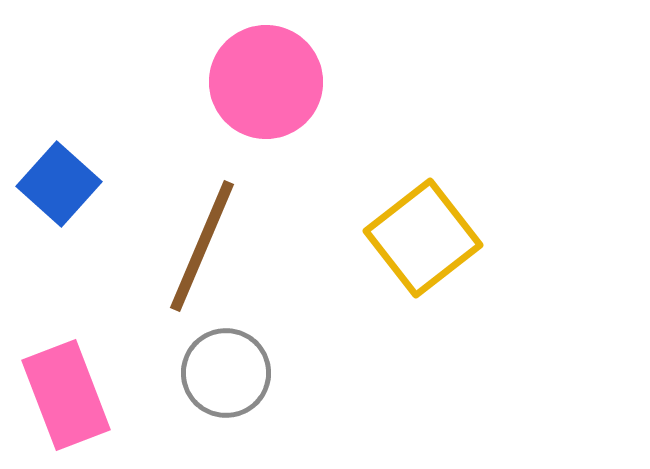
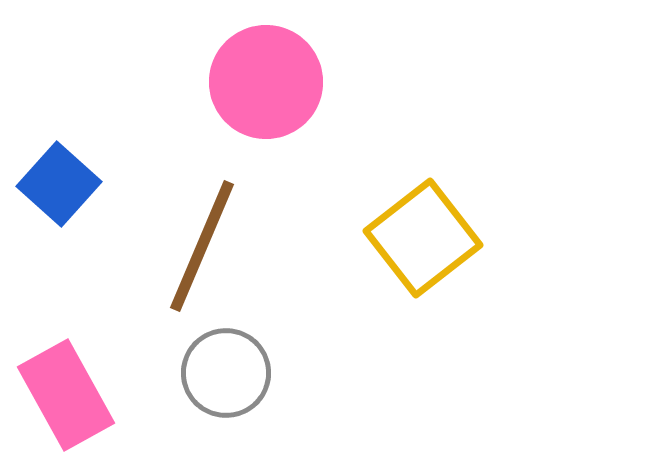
pink rectangle: rotated 8 degrees counterclockwise
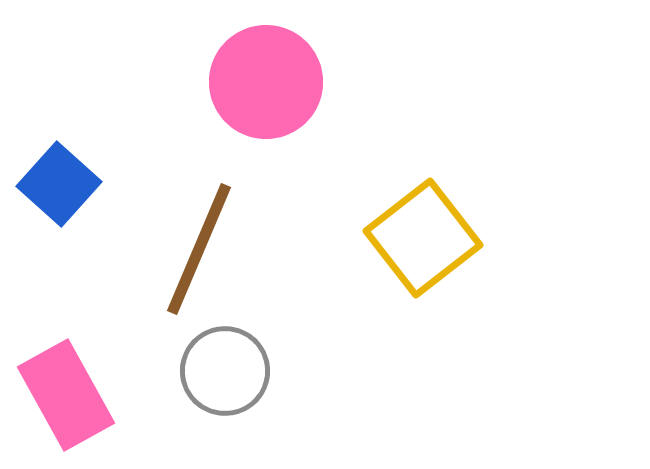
brown line: moved 3 px left, 3 px down
gray circle: moved 1 px left, 2 px up
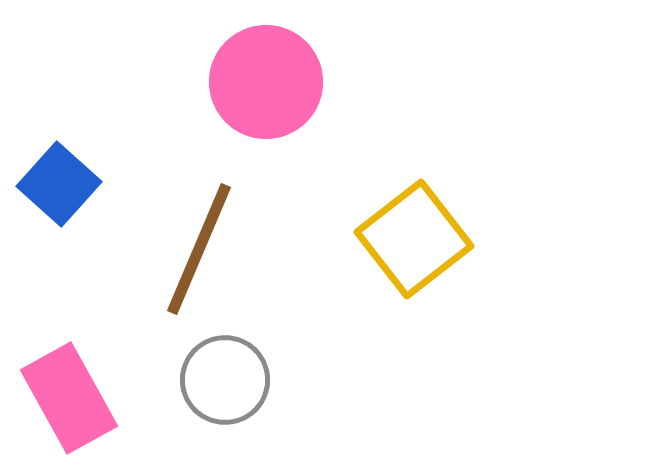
yellow square: moved 9 px left, 1 px down
gray circle: moved 9 px down
pink rectangle: moved 3 px right, 3 px down
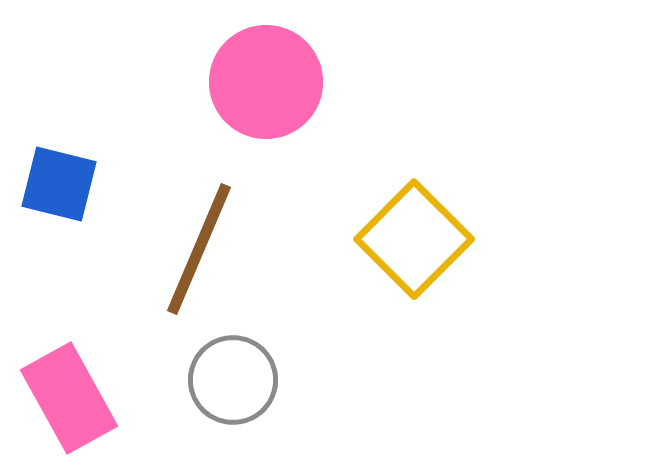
blue square: rotated 28 degrees counterclockwise
yellow square: rotated 7 degrees counterclockwise
gray circle: moved 8 px right
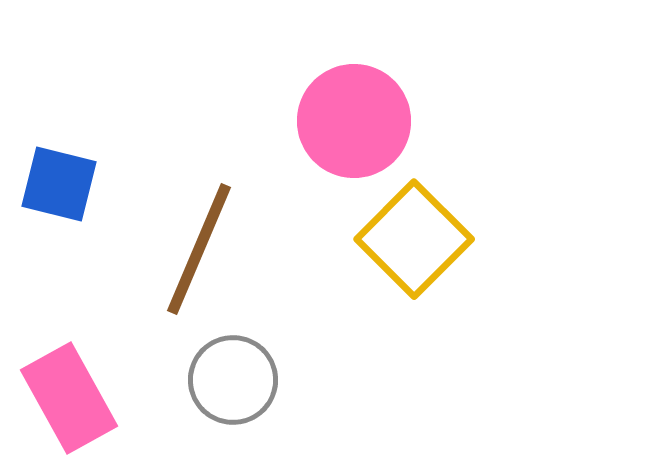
pink circle: moved 88 px right, 39 px down
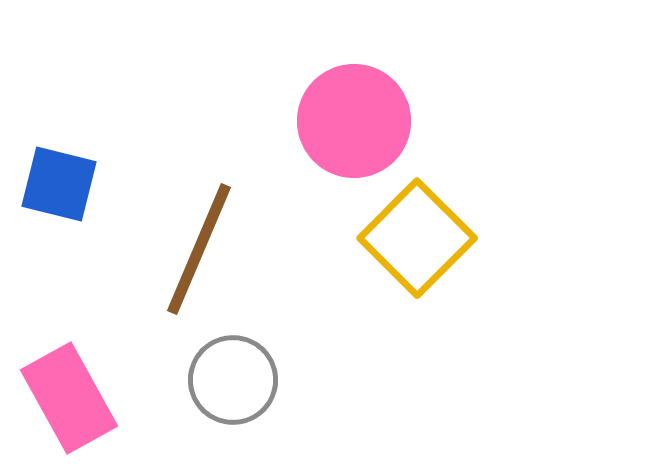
yellow square: moved 3 px right, 1 px up
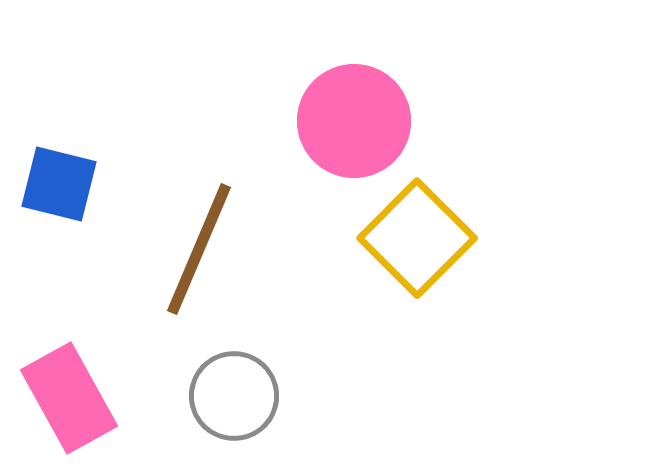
gray circle: moved 1 px right, 16 px down
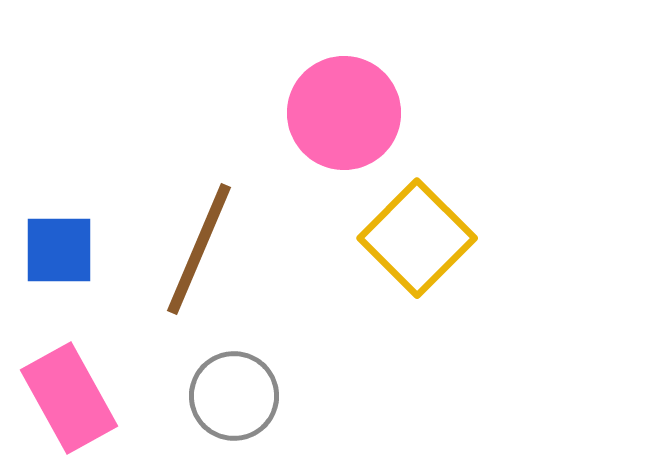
pink circle: moved 10 px left, 8 px up
blue square: moved 66 px down; rotated 14 degrees counterclockwise
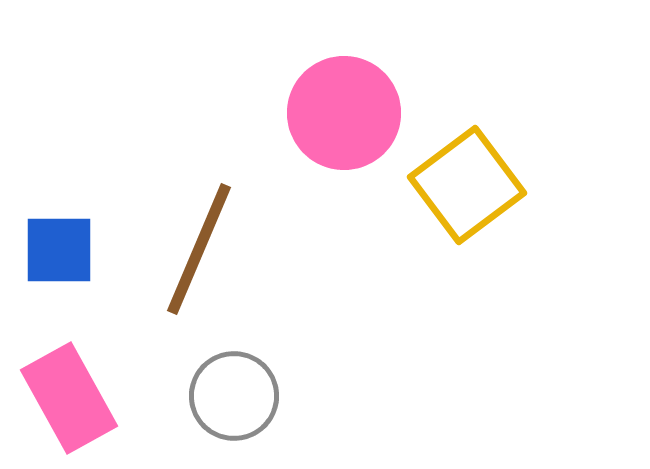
yellow square: moved 50 px right, 53 px up; rotated 8 degrees clockwise
